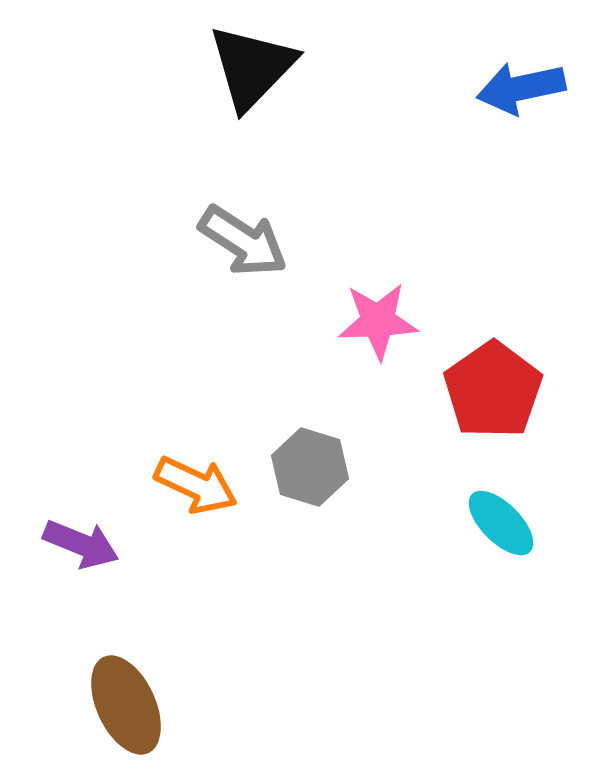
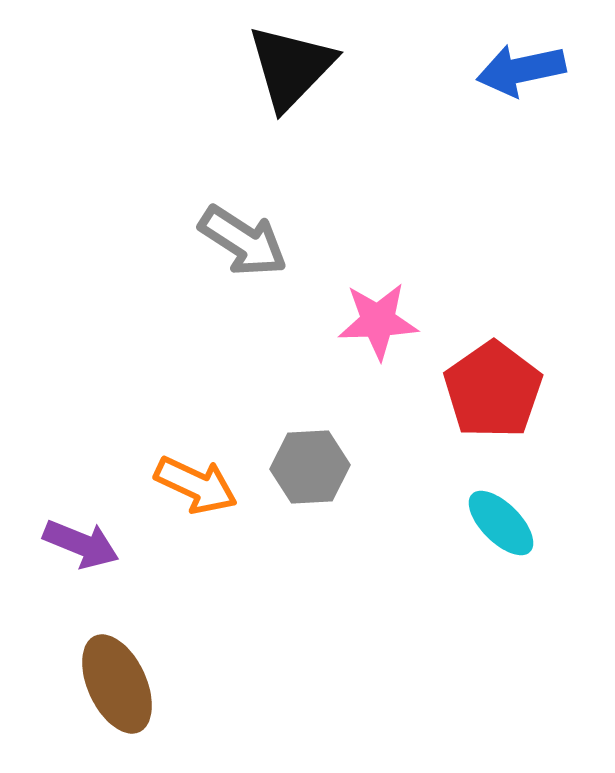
black triangle: moved 39 px right
blue arrow: moved 18 px up
gray hexagon: rotated 20 degrees counterclockwise
brown ellipse: moved 9 px left, 21 px up
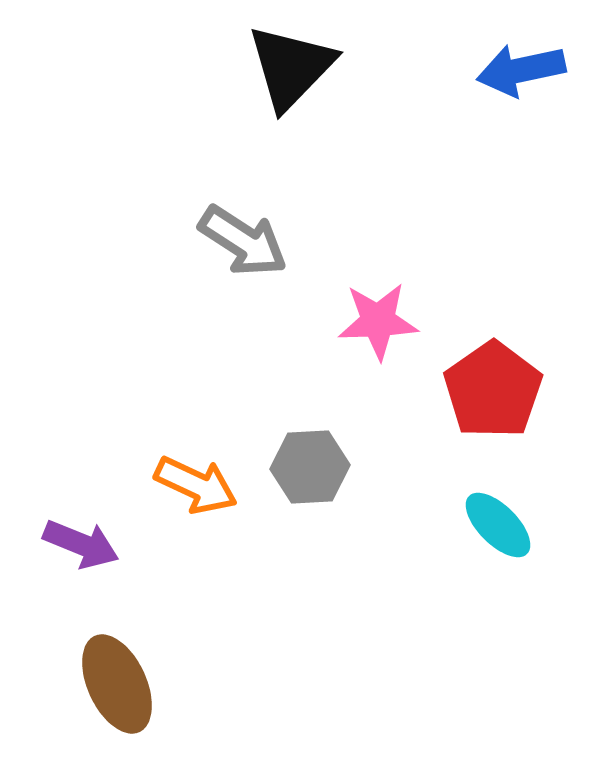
cyan ellipse: moved 3 px left, 2 px down
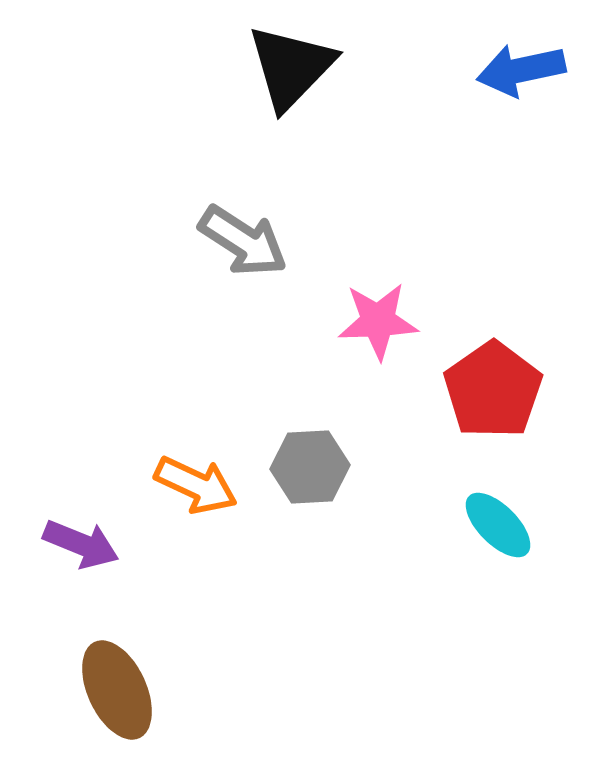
brown ellipse: moved 6 px down
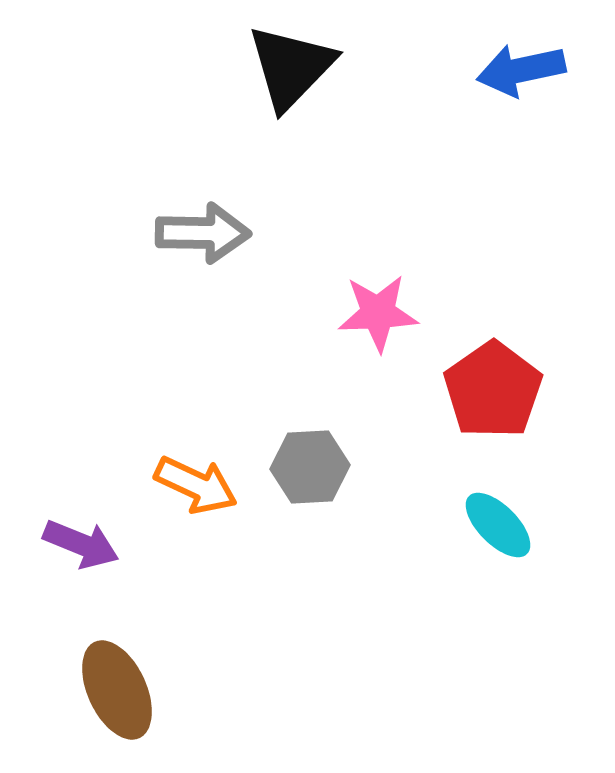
gray arrow: moved 40 px left, 8 px up; rotated 32 degrees counterclockwise
pink star: moved 8 px up
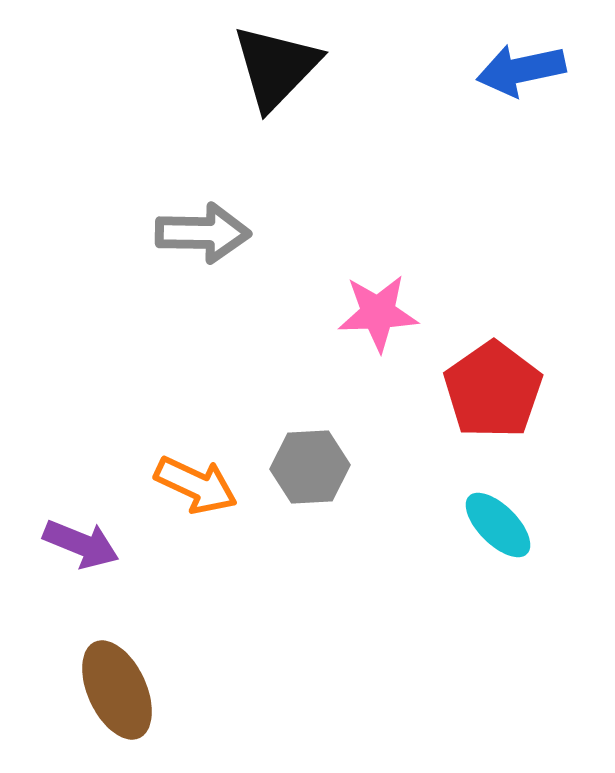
black triangle: moved 15 px left
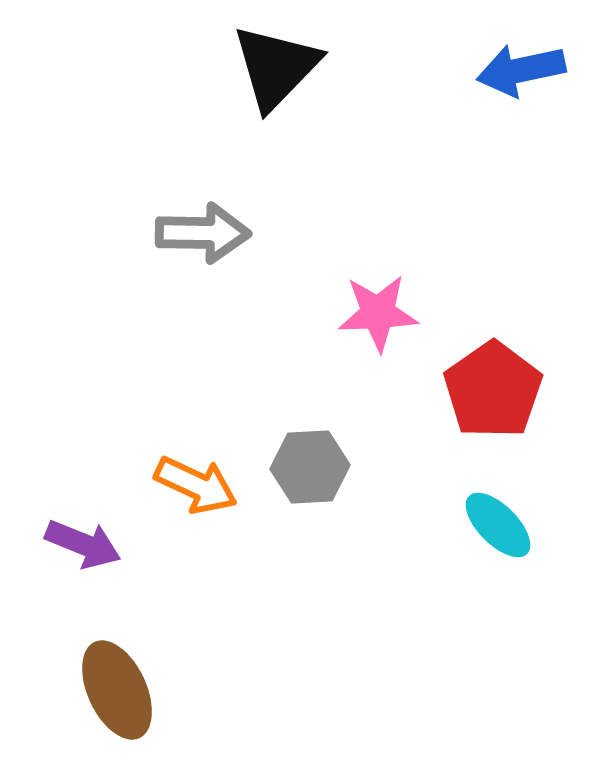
purple arrow: moved 2 px right
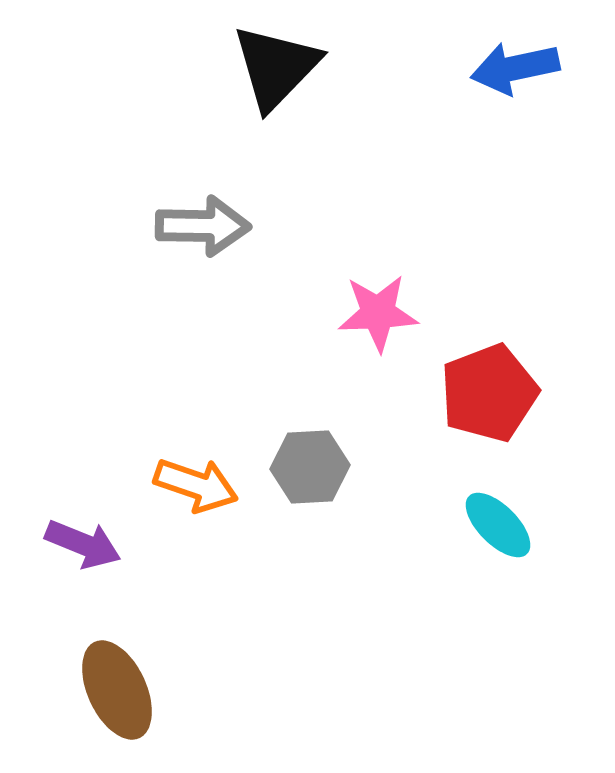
blue arrow: moved 6 px left, 2 px up
gray arrow: moved 7 px up
red pentagon: moved 4 px left, 3 px down; rotated 14 degrees clockwise
orange arrow: rotated 6 degrees counterclockwise
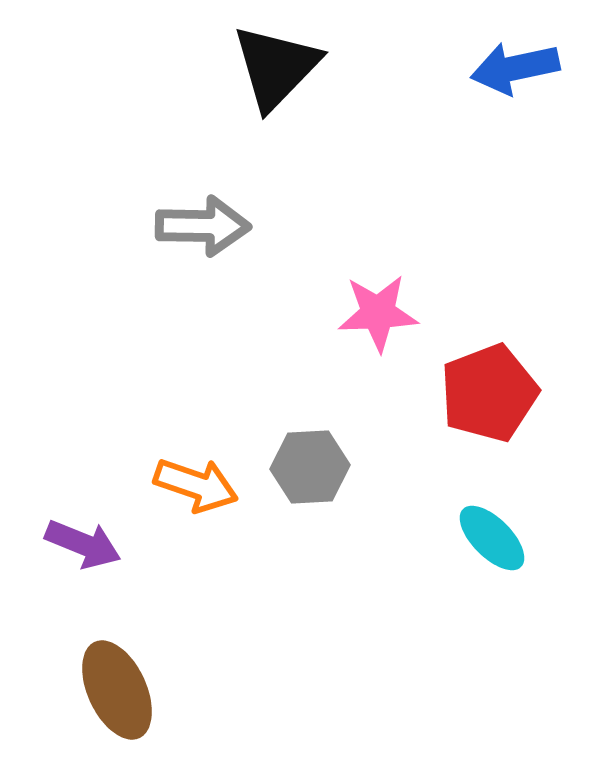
cyan ellipse: moved 6 px left, 13 px down
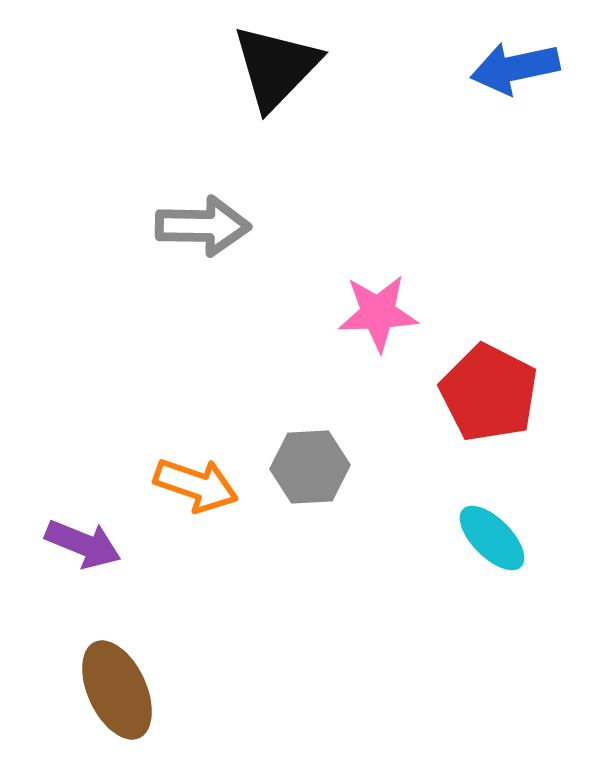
red pentagon: rotated 24 degrees counterclockwise
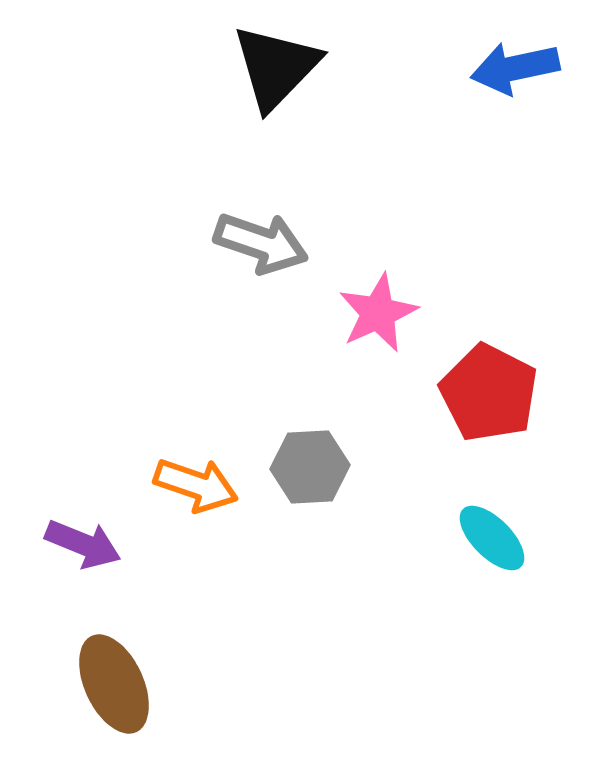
gray arrow: moved 58 px right, 17 px down; rotated 18 degrees clockwise
pink star: rotated 22 degrees counterclockwise
brown ellipse: moved 3 px left, 6 px up
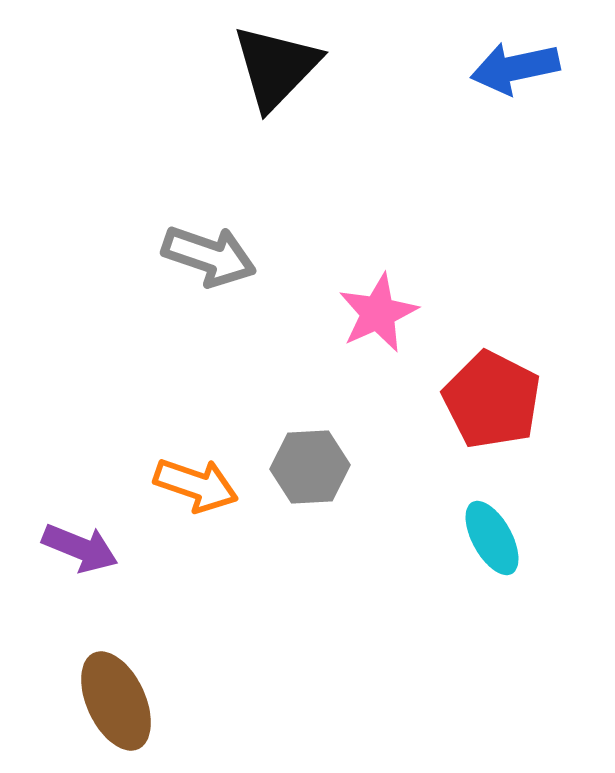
gray arrow: moved 52 px left, 13 px down
red pentagon: moved 3 px right, 7 px down
cyan ellipse: rotated 16 degrees clockwise
purple arrow: moved 3 px left, 4 px down
brown ellipse: moved 2 px right, 17 px down
